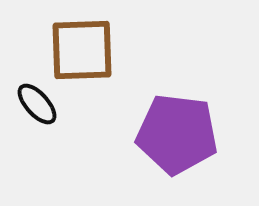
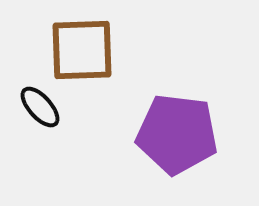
black ellipse: moved 3 px right, 3 px down
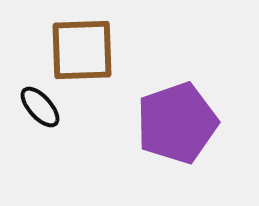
purple pentagon: moved 11 px up; rotated 26 degrees counterclockwise
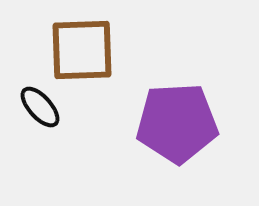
purple pentagon: rotated 16 degrees clockwise
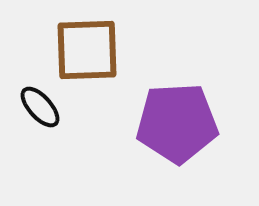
brown square: moved 5 px right
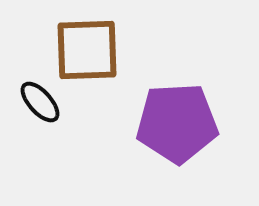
black ellipse: moved 5 px up
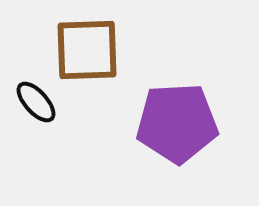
black ellipse: moved 4 px left
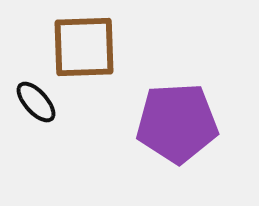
brown square: moved 3 px left, 3 px up
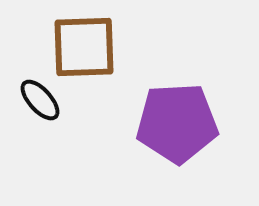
black ellipse: moved 4 px right, 2 px up
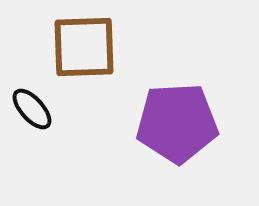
black ellipse: moved 8 px left, 9 px down
